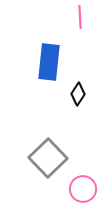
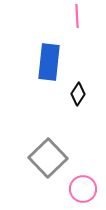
pink line: moved 3 px left, 1 px up
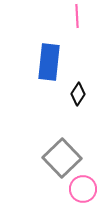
gray square: moved 14 px right
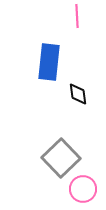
black diamond: rotated 40 degrees counterclockwise
gray square: moved 1 px left
